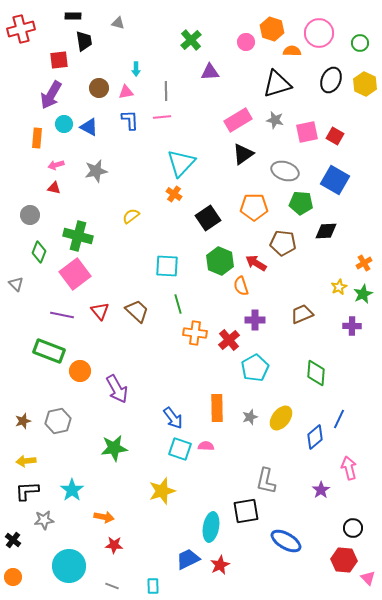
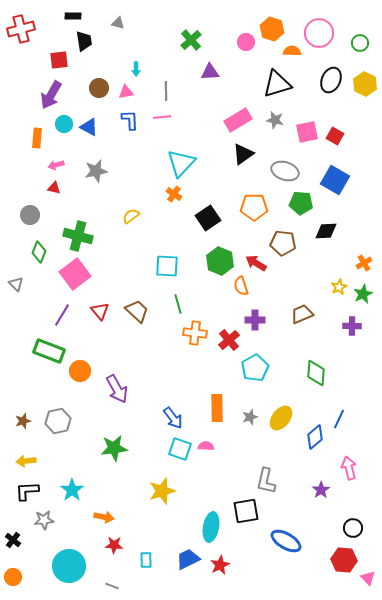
purple line at (62, 315): rotated 70 degrees counterclockwise
cyan rectangle at (153, 586): moved 7 px left, 26 px up
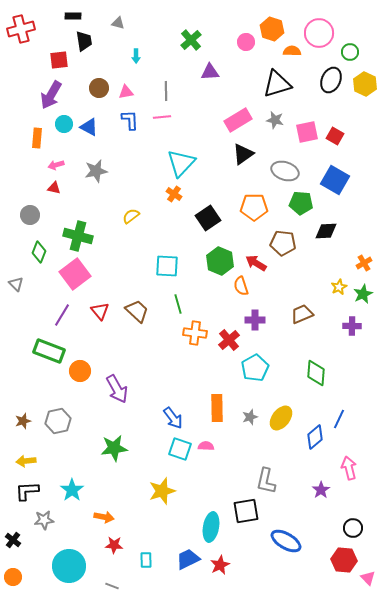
green circle at (360, 43): moved 10 px left, 9 px down
cyan arrow at (136, 69): moved 13 px up
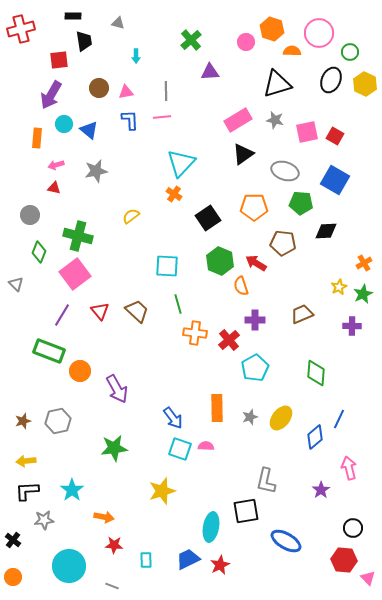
blue triangle at (89, 127): moved 3 px down; rotated 12 degrees clockwise
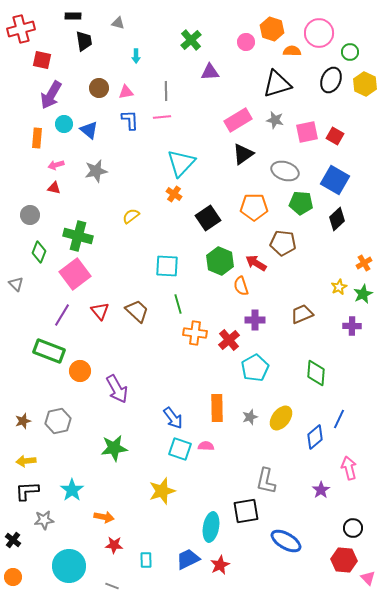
red square at (59, 60): moved 17 px left; rotated 18 degrees clockwise
black diamond at (326, 231): moved 11 px right, 12 px up; rotated 40 degrees counterclockwise
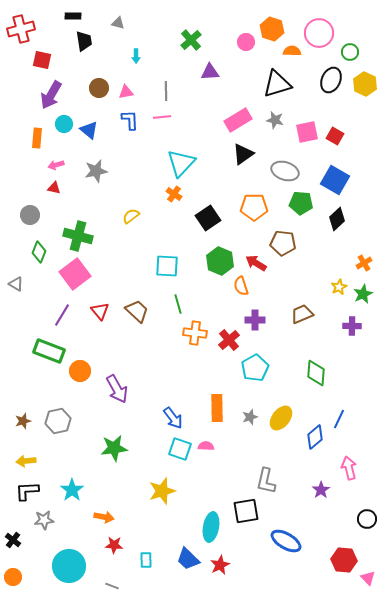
gray triangle at (16, 284): rotated 14 degrees counterclockwise
black circle at (353, 528): moved 14 px right, 9 px up
blue trapezoid at (188, 559): rotated 110 degrees counterclockwise
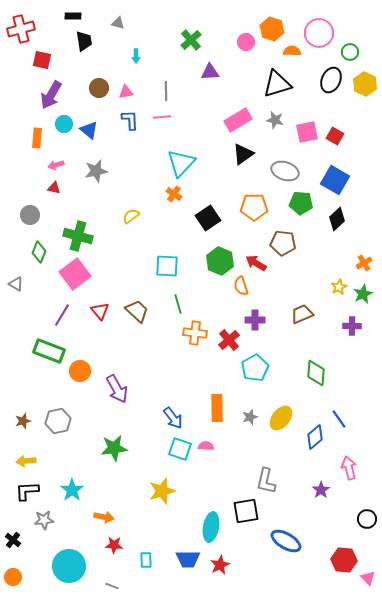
blue line at (339, 419): rotated 60 degrees counterclockwise
blue trapezoid at (188, 559): rotated 45 degrees counterclockwise
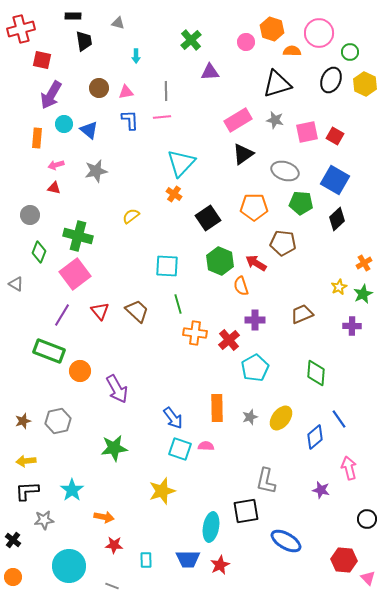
purple star at (321, 490): rotated 24 degrees counterclockwise
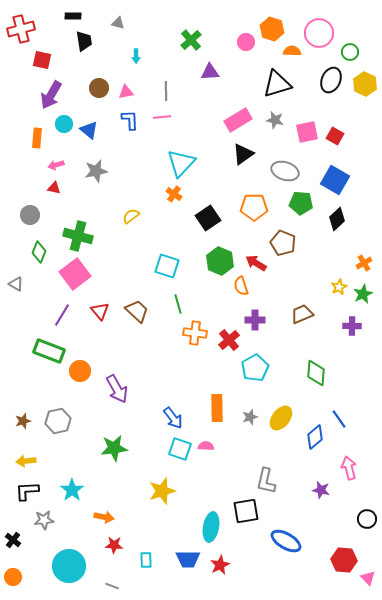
brown pentagon at (283, 243): rotated 15 degrees clockwise
cyan square at (167, 266): rotated 15 degrees clockwise
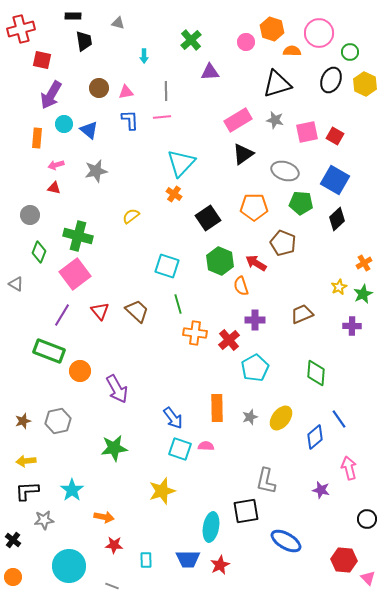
cyan arrow at (136, 56): moved 8 px right
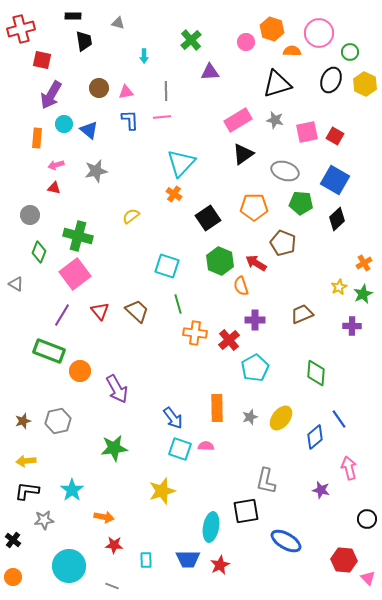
black L-shape at (27, 491): rotated 10 degrees clockwise
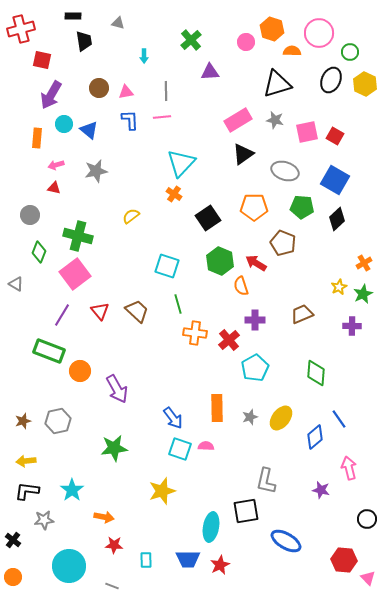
green pentagon at (301, 203): moved 1 px right, 4 px down
